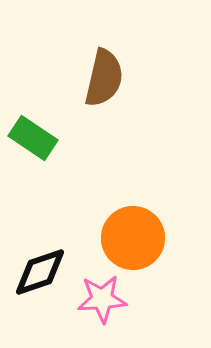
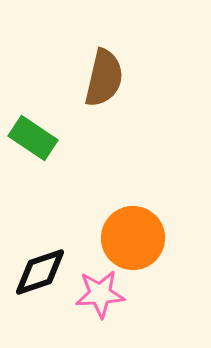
pink star: moved 2 px left, 5 px up
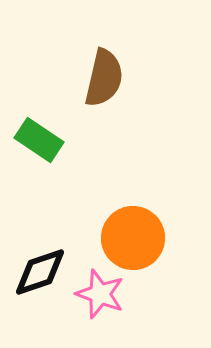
green rectangle: moved 6 px right, 2 px down
pink star: rotated 24 degrees clockwise
